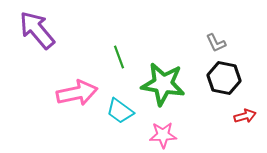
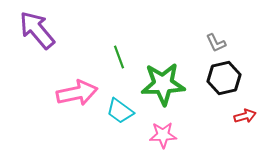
black hexagon: rotated 24 degrees counterclockwise
green star: rotated 12 degrees counterclockwise
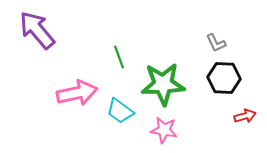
black hexagon: rotated 16 degrees clockwise
pink star: moved 1 px right, 5 px up; rotated 12 degrees clockwise
